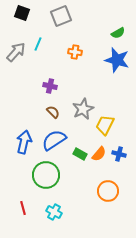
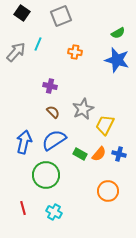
black square: rotated 14 degrees clockwise
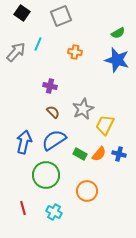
orange circle: moved 21 px left
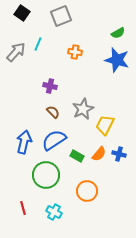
green rectangle: moved 3 px left, 2 px down
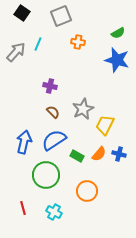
orange cross: moved 3 px right, 10 px up
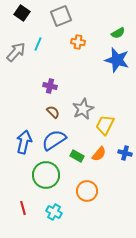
blue cross: moved 6 px right, 1 px up
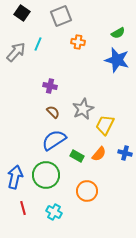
blue arrow: moved 9 px left, 35 px down
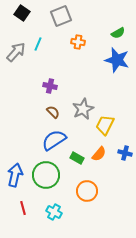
green rectangle: moved 2 px down
blue arrow: moved 2 px up
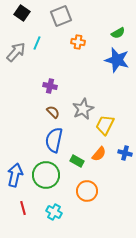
cyan line: moved 1 px left, 1 px up
blue semicircle: rotated 45 degrees counterclockwise
green rectangle: moved 3 px down
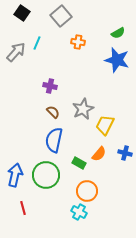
gray square: rotated 20 degrees counterclockwise
green rectangle: moved 2 px right, 2 px down
cyan cross: moved 25 px right
